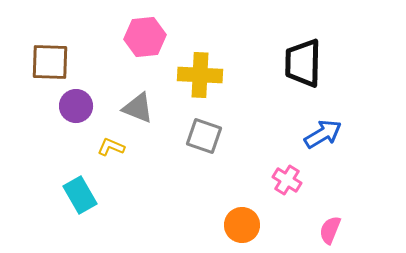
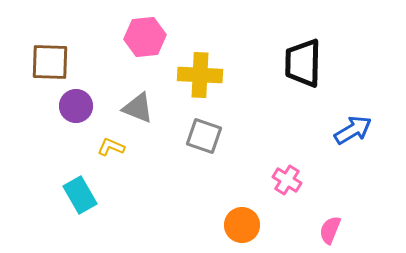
blue arrow: moved 30 px right, 4 px up
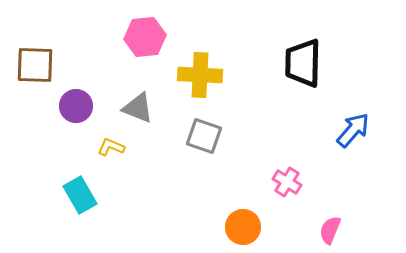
brown square: moved 15 px left, 3 px down
blue arrow: rotated 18 degrees counterclockwise
pink cross: moved 2 px down
orange circle: moved 1 px right, 2 px down
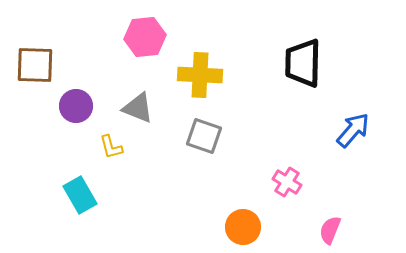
yellow L-shape: rotated 128 degrees counterclockwise
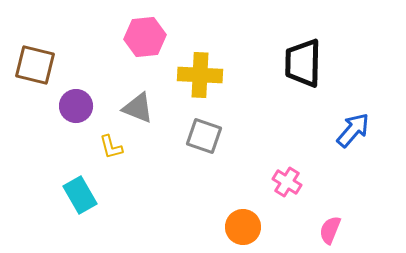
brown square: rotated 12 degrees clockwise
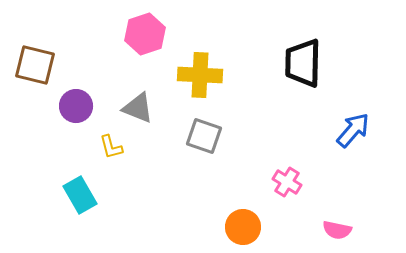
pink hexagon: moved 3 px up; rotated 12 degrees counterclockwise
pink semicircle: moved 7 px right; rotated 100 degrees counterclockwise
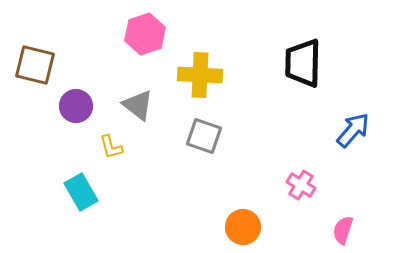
gray triangle: moved 3 px up; rotated 16 degrees clockwise
pink cross: moved 14 px right, 3 px down
cyan rectangle: moved 1 px right, 3 px up
pink semicircle: moved 6 px right; rotated 96 degrees clockwise
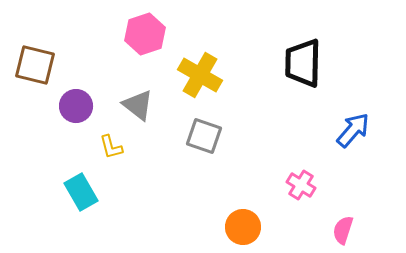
yellow cross: rotated 27 degrees clockwise
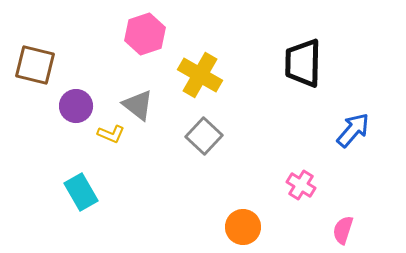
gray square: rotated 24 degrees clockwise
yellow L-shape: moved 13 px up; rotated 52 degrees counterclockwise
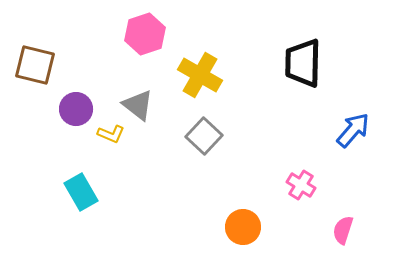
purple circle: moved 3 px down
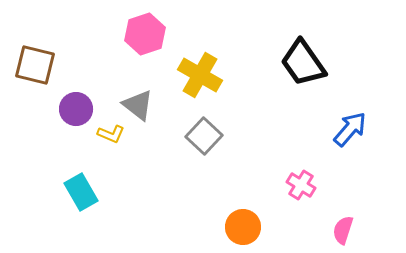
black trapezoid: rotated 36 degrees counterclockwise
blue arrow: moved 3 px left, 1 px up
